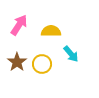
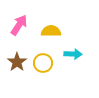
cyan arrow: moved 2 px right; rotated 48 degrees counterclockwise
yellow circle: moved 1 px right, 1 px up
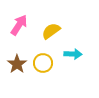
yellow semicircle: rotated 36 degrees counterclockwise
brown star: moved 2 px down
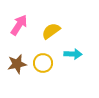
brown star: rotated 24 degrees clockwise
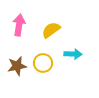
pink arrow: rotated 25 degrees counterclockwise
yellow semicircle: moved 1 px up
brown star: moved 2 px down
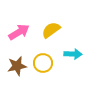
pink arrow: moved 7 px down; rotated 50 degrees clockwise
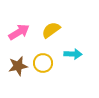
brown star: moved 1 px right
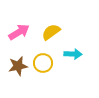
yellow semicircle: moved 2 px down
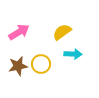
yellow semicircle: moved 11 px right
yellow circle: moved 2 px left, 1 px down
